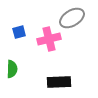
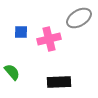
gray ellipse: moved 7 px right
blue square: moved 2 px right; rotated 16 degrees clockwise
green semicircle: moved 3 px down; rotated 42 degrees counterclockwise
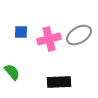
gray ellipse: moved 17 px down
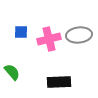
gray ellipse: rotated 25 degrees clockwise
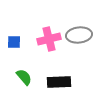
blue square: moved 7 px left, 10 px down
green semicircle: moved 12 px right, 5 px down
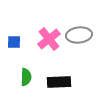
pink cross: rotated 25 degrees counterclockwise
green semicircle: moved 2 px right; rotated 42 degrees clockwise
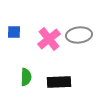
blue square: moved 10 px up
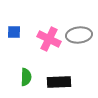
pink cross: rotated 25 degrees counterclockwise
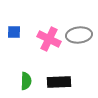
green semicircle: moved 4 px down
